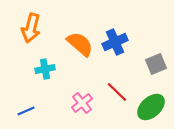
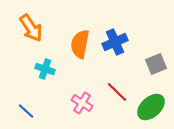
orange arrow: rotated 48 degrees counterclockwise
orange semicircle: rotated 120 degrees counterclockwise
cyan cross: rotated 30 degrees clockwise
pink cross: rotated 20 degrees counterclockwise
blue line: rotated 66 degrees clockwise
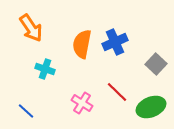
orange semicircle: moved 2 px right
gray square: rotated 25 degrees counterclockwise
green ellipse: rotated 20 degrees clockwise
